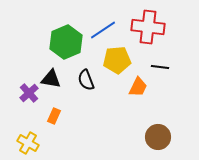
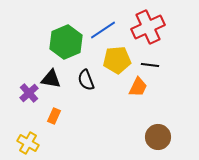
red cross: rotated 32 degrees counterclockwise
black line: moved 10 px left, 2 px up
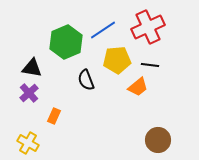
black triangle: moved 19 px left, 11 px up
orange trapezoid: rotated 25 degrees clockwise
brown circle: moved 3 px down
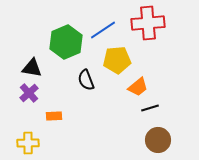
red cross: moved 4 px up; rotated 20 degrees clockwise
black line: moved 43 px down; rotated 24 degrees counterclockwise
orange rectangle: rotated 63 degrees clockwise
yellow cross: rotated 30 degrees counterclockwise
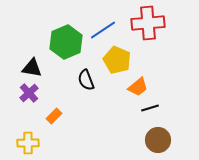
yellow pentagon: rotated 28 degrees clockwise
orange rectangle: rotated 42 degrees counterclockwise
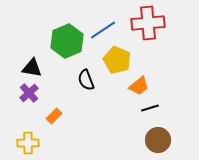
green hexagon: moved 1 px right, 1 px up
orange trapezoid: moved 1 px right, 1 px up
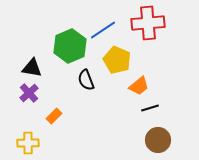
green hexagon: moved 3 px right, 5 px down
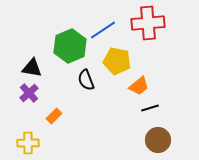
yellow pentagon: moved 1 px down; rotated 12 degrees counterclockwise
